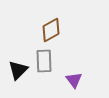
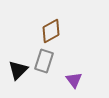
brown diamond: moved 1 px down
gray rectangle: rotated 20 degrees clockwise
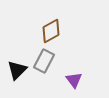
gray rectangle: rotated 10 degrees clockwise
black triangle: moved 1 px left
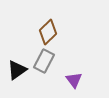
brown diamond: moved 3 px left, 1 px down; rotated 15 degrees counterclockwise
black triangle: rotated 10 degrees clockwise
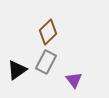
gray rectangle: moved 2 px right, 1 px down
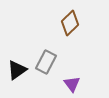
brown diamond: moved 22 px right, 9 px up
purple triangle: moved 2 px left, 4 px down
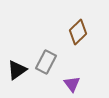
brown diamond: moved 8 px right, 9 px down
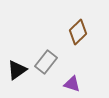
gray rectangle: rotated 10 degrees clockwise
purple triangle: rotated 36 degrees counterclockwise
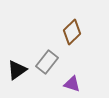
brown diamond: moved 6 px left
gray rectangle: moved 1 px right
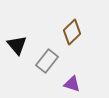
gray rectangle: moved 1 px up
black triangle: moved 25 px up; rotated 35 degrees counterclockwise
